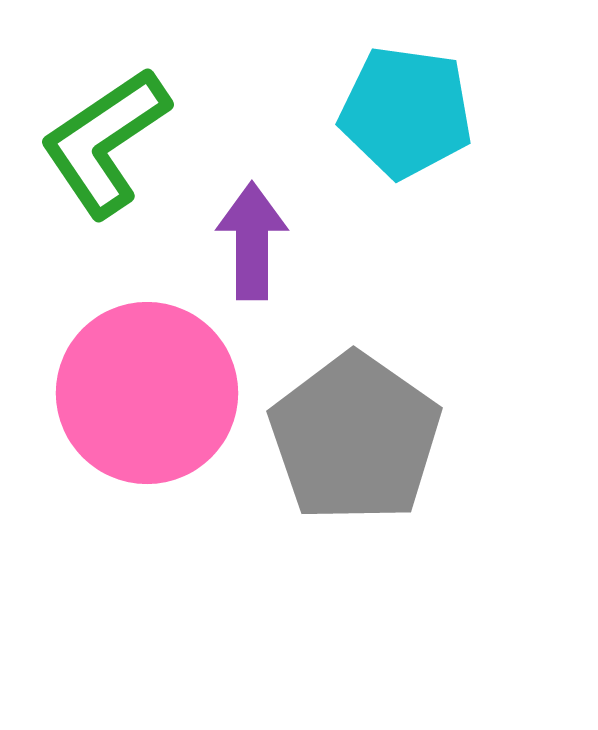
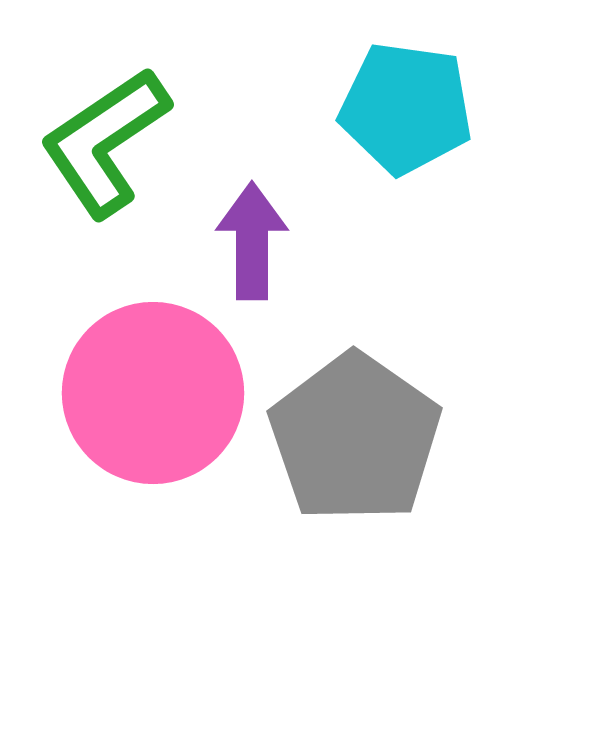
cyan pentagon: moved 4 px up
pink circle: moved 6 px right
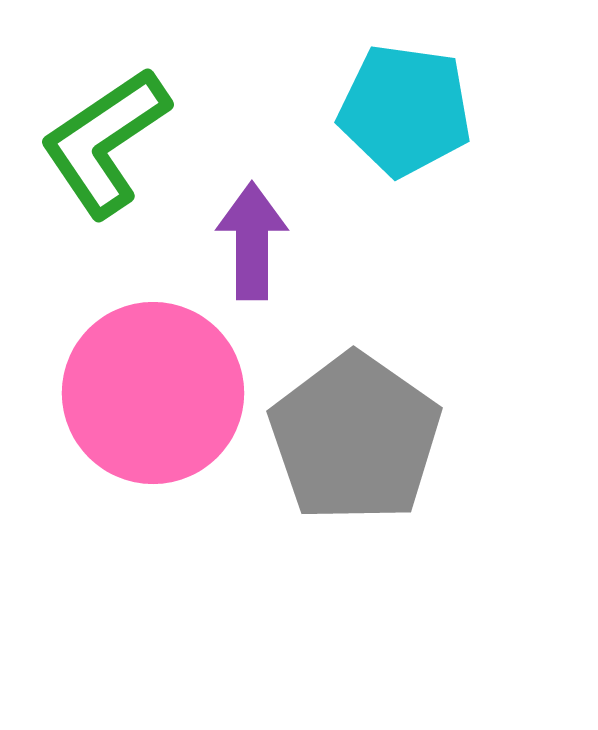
cyan pentagon: moved 1 px left, 2 px down
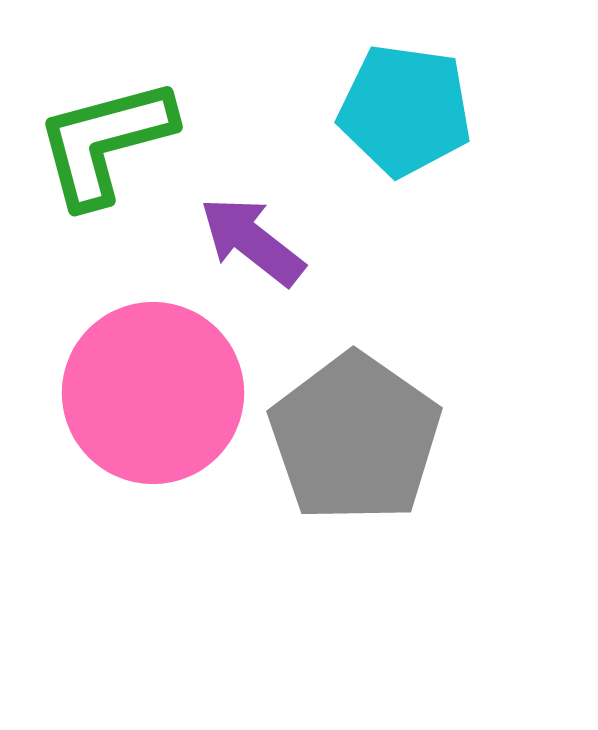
green L-shape: rotated 19 degrees clockwise
purple arrow: rotated 52 degrees counterclockwise
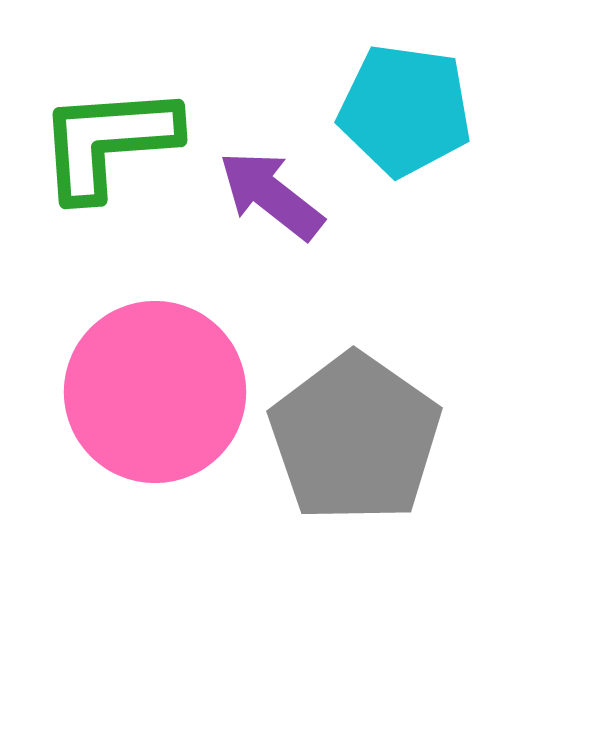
green L-shape: moved 3 px right; rotated 11 degrees clockwise
purple arrow: moved 19 px right, 46 px up
pink circle: moved 2 px right, 1 px up
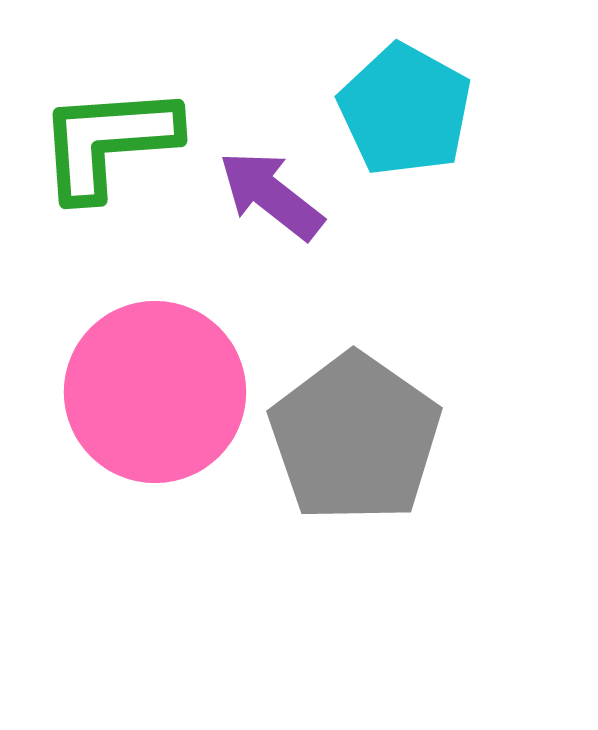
cyan pentagon: rotated 21 degrees clockwise
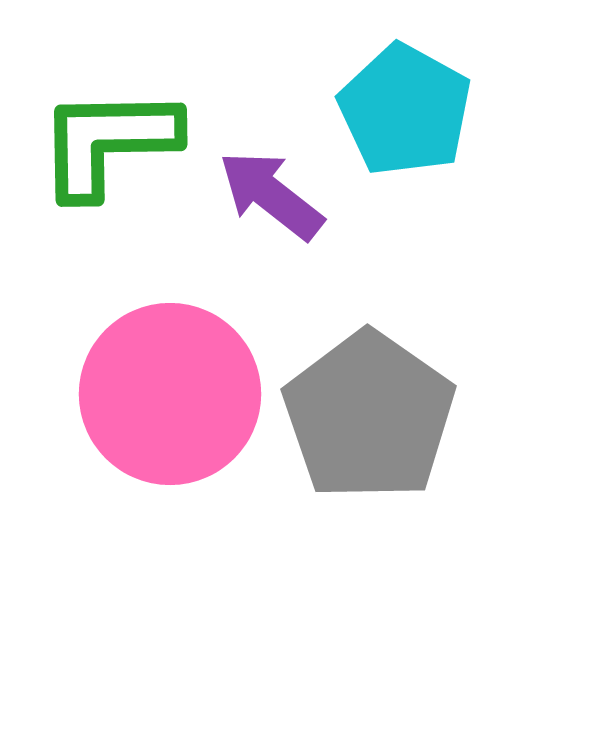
green L-shape: rotated 3 degrees clockwise
pink circle: moved 15 px right, 2 px down
gray pentagon: moved 14 px right, 22 px up
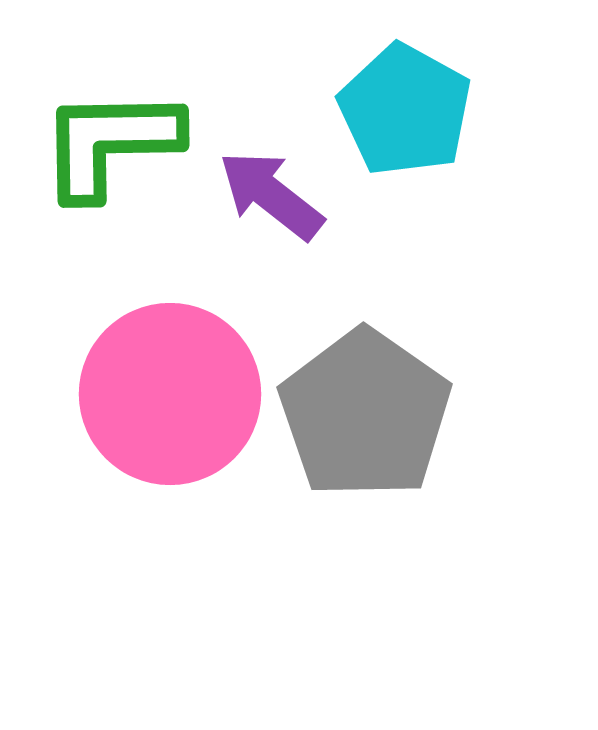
green L-shape: moved 2 px right, 1 px down
gray pentagon: moved 4 px left, 2 px up
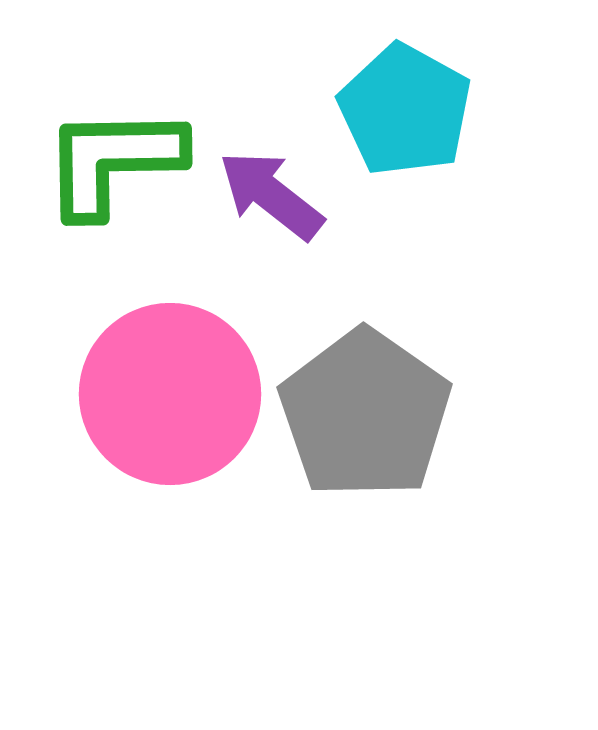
green L-shape: moved 3 px right, 18 px down
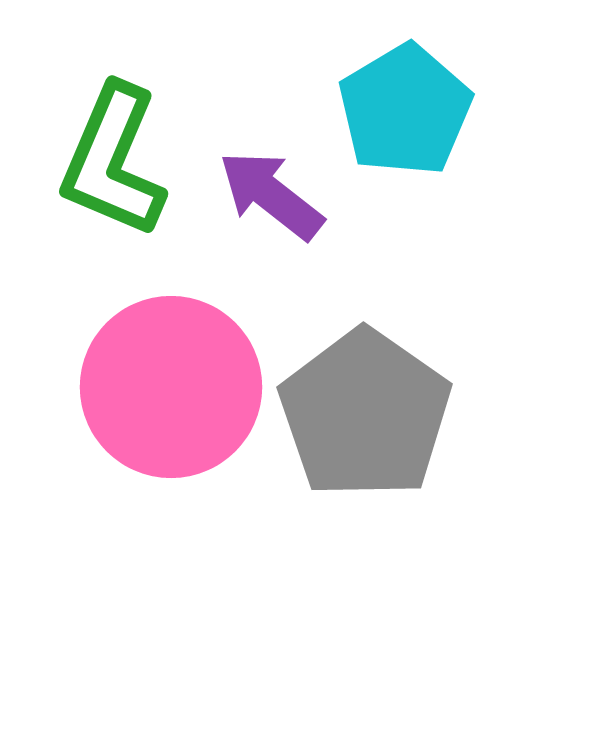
cyan pentagon: rotated 12 degrees clockwise
green L-shape: rotated 66 degrees counterclockwise
pink circle: moved 1 px right, 7 px up
